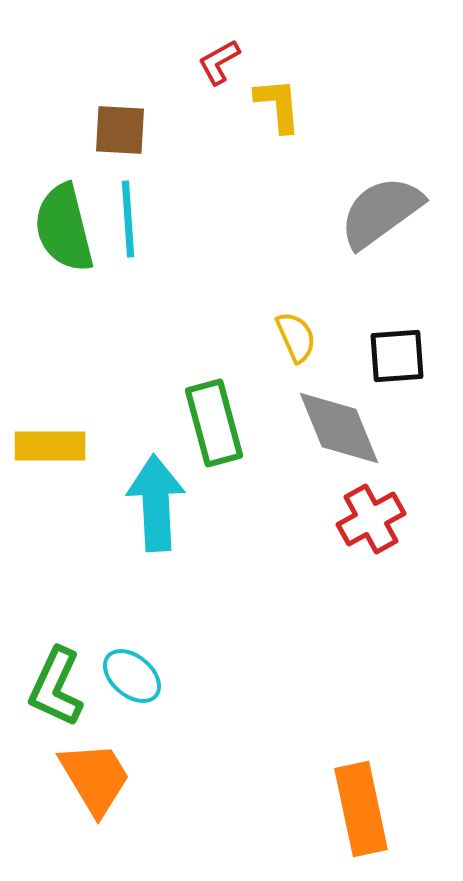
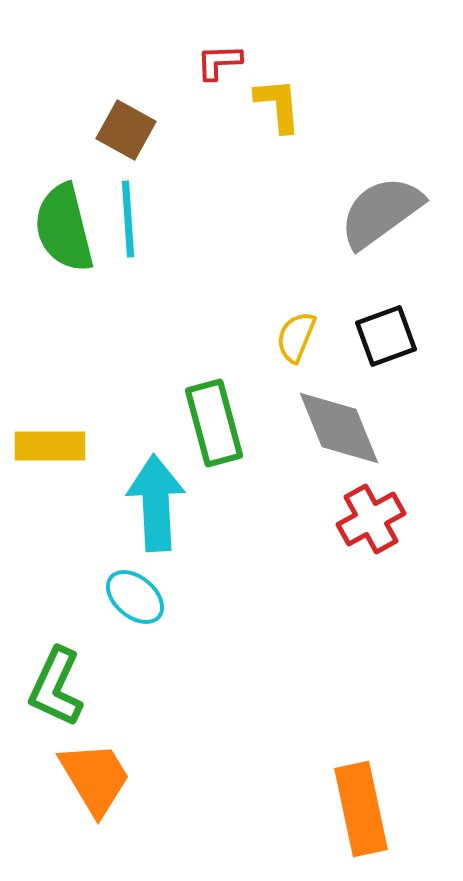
red L-shape: rotated 27 degrees clockwise
brown square: moved 6 px right; rotated 26 degrees clockwise
yellow semicircle: rotated 134 degrees counterclockwise
black square: moved 11 px left, 20 px up; rotated 16 degrees counterclockwise
cyan ellipse: moved 3 px right, 79 px up
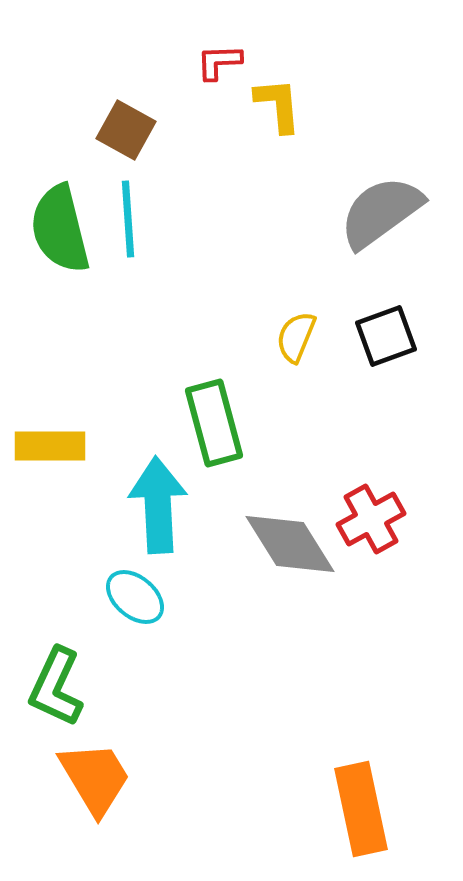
green semicircle: moved 4 px left, 1 px down
gray diamond: moved 49 px left, 116 px down; rotated 10 degrees counterclockwise
cyan arrow: moved 2 px right, 2 px down
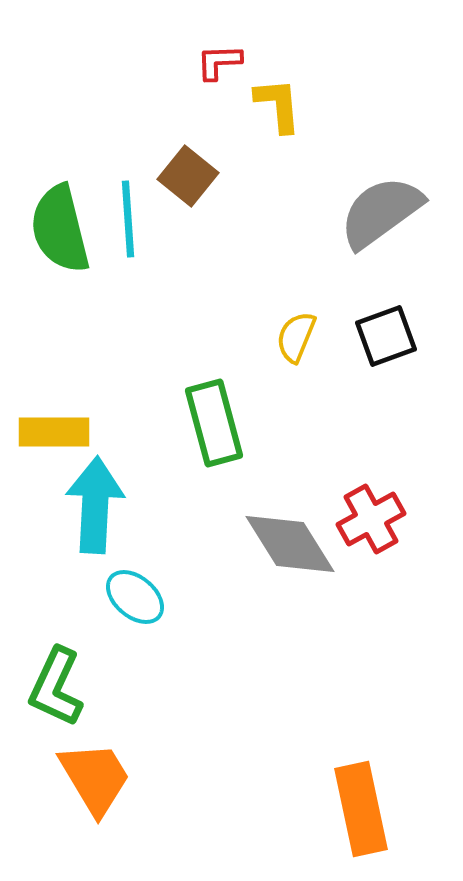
brown square: moved 62 px right, 46 px down; rotated 10 degrees clockwise
yellow rectangle: moved 4 px right, 14 px up
cyan arrow: moved 63 px left; rotated 6 degrees clockwise
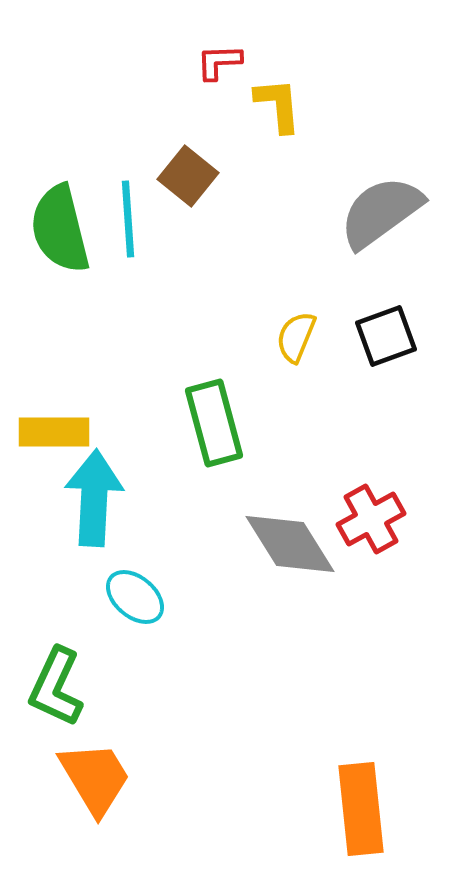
cyan arrow: moved 1 px left, 7 px up
orange rectangle: rotated 6 degrees clockwise
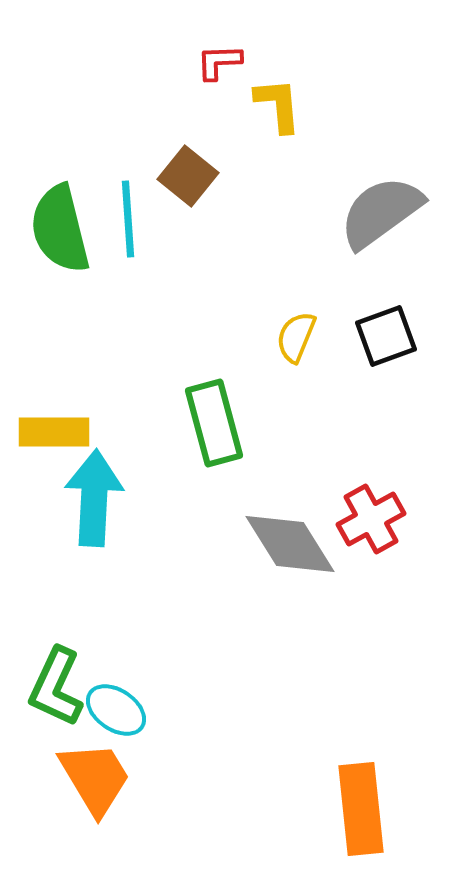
cyan ellipse: moved 19 px left, 113 px down; rotated 6 degrees counterclockwise
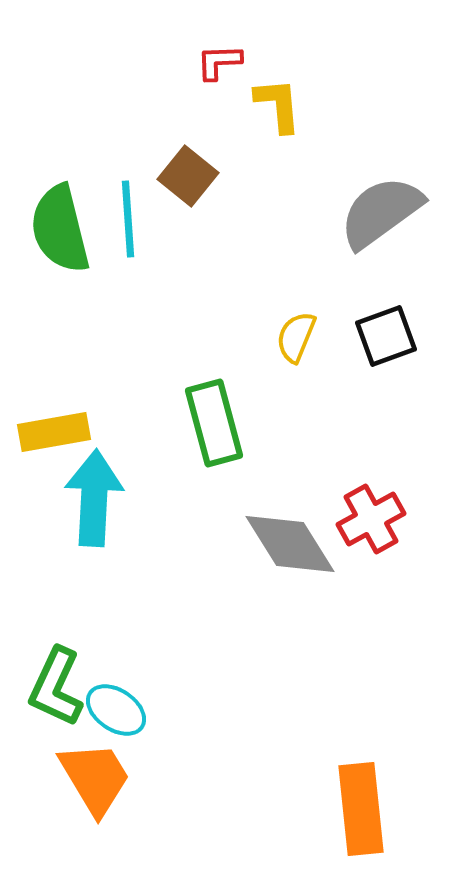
yellow rectangle: rotated 10 degrees counterclockwise
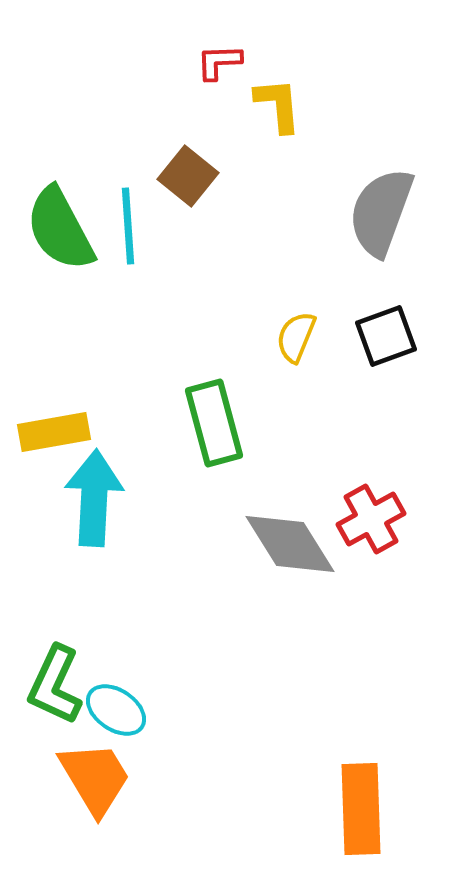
gray semicircle: rotated 34 degrees counterclockwise
cyan line: moved 7 px down
green semicircle: rotated 14 degrees counterclockwise
green L-shape: moved 1 px left, 2 px up
orange rectangle: rotated 4 degrees clockwise
